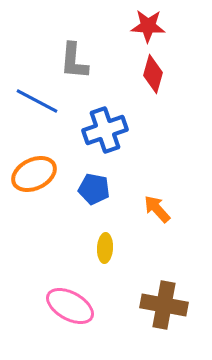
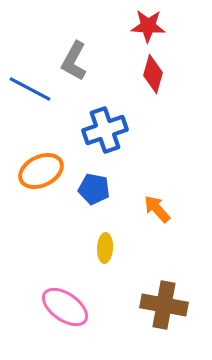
gray L-shape: rotated 24 degrees clockwise
blue line: moved 7 px left, 12 px up
orange ellipse: moved 7 px right, 3 px up
pink ellipse: moved 5 px left, 1 px down; rotated 6 degrees clockwise
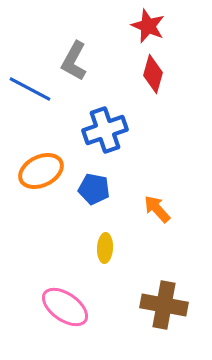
red star: rotated 20 degrees clockwise
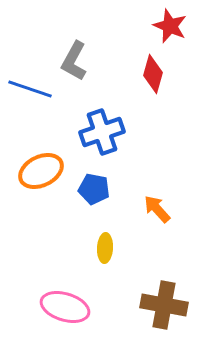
red star: moved 22 px right
blue line: rotated 9 degrees counterclockwise
blue cross: moved 3 px left, 2 px down
pink ellipse: rotated 18 degrees counterclockwise
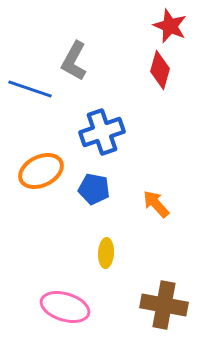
red diamond: moved 7 px right, 4 px up
orange arrow: moved 1 px left, 5 px up
yellow ellipse: moved 1 px right, 5 px down
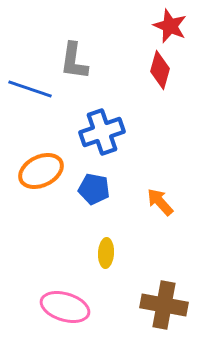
gray L-shape: rotated 21 degrees counterclockwise
orange arrow: moved 4 px right, 2 px up
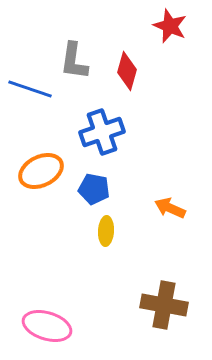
red diamond: moved 33 px left, 1 px down
orange arrow: moved 10 px right, 6 px down; rotated 24 degrees counterclockwise
yellow ellipse: moved 22 px up
pink ellipse: moved 18 px left, 19 px down
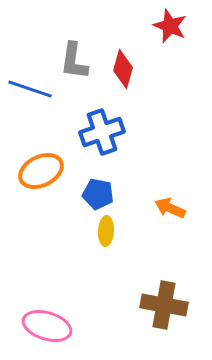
red diamond: moved 4 px left, 2 px up
blue pentagon: moved 4 px right, 5 px down
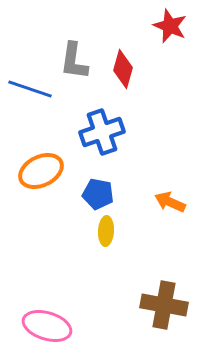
orange arrow: moved 6 px up
